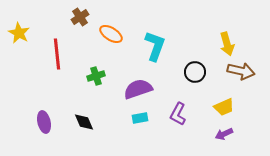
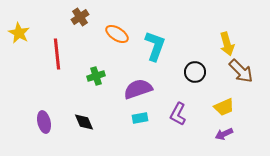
orange ellipse: moved 6 px right
brown arrow: rotated 32 degrees clockwise
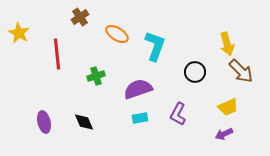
yellow trapezoid: moved 4 px right
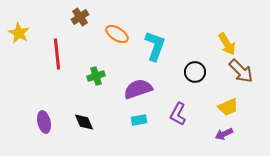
yellow arrow: rotated 15 degrees counterclockwise
cyan rectangle: moved 1 px left, 2 px down
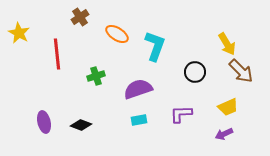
purple L-shape: moved 3 px right; rotated 60 degrees clockwise
black diamond: moved 3 px left, 3 px down; rotated 45 degrees counterclockwise
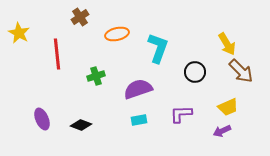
orange ellipse: rotated 45 degrees counterclockwise
cyan L-shape: moved 3 px right, 2 px down
purple ellipse: moved 2 px left, 3 px up; rotated 10 degrees counterclockwise
purple arrow: moved 2 px left, 3 px up
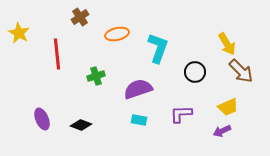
cyan rectangle: rotated 21 degrees clockwise
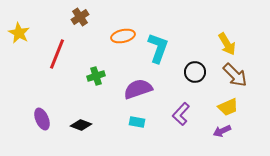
orange ellipse: moved 6 px right, 2 px down
red line: rotated 28 degrees clockwise
brown arrow: moved 6 px left, 4 px down
purple L-shape: rotated 45 degrees counterclockwise
cyan rectangle: moved 2 px left, 2 px down
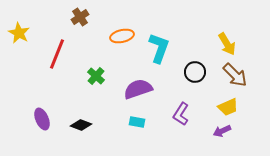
orange ellipse: moved 1 px left
cyan L-shape: moved 1 px right
green cross: rotated 30 degrees counterclockwise
purple L-shape: rotated 10 degrees counterclockwise
